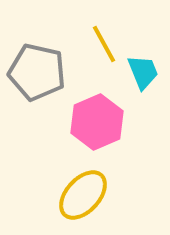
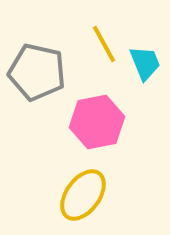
cyan trapezoid: moved 2 px right, 9 px up
pink hexagon: rotated 12 degrees clockwise
yellow ellipse: rotated 6 degrees counterclockwise
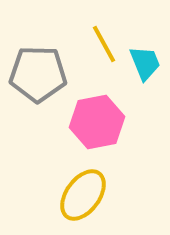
gray pentagon: moved 1 px right, 2 px down; rotated 12 degrees counterclockwise
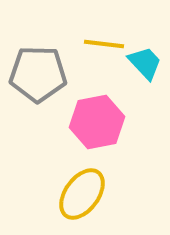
yellow line: rotated 54 degrees counterclockwise
cyan trapezoid: rotated 21 degrees counterclockwise
yellow ellipse: moved 1 px left, 1 px up
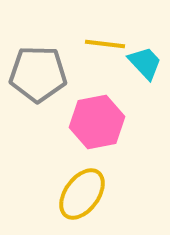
yellow line: moved 1 px right
